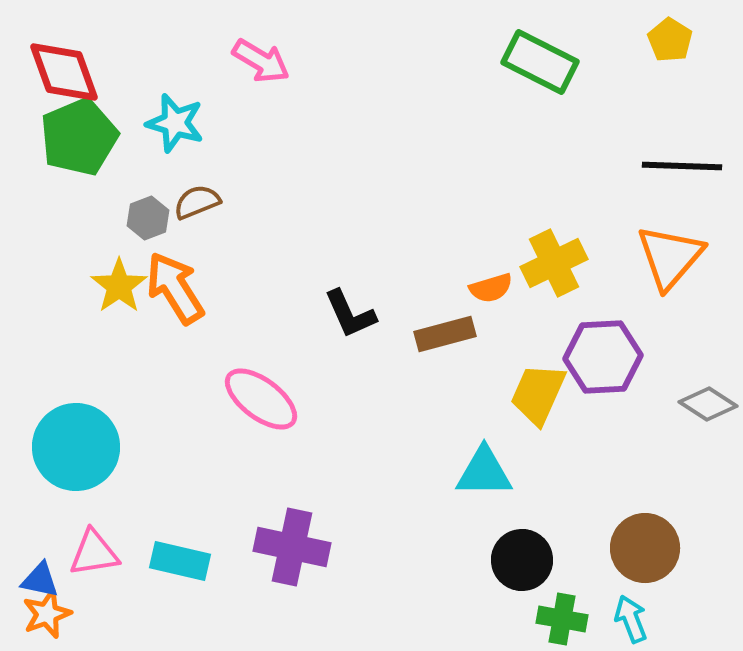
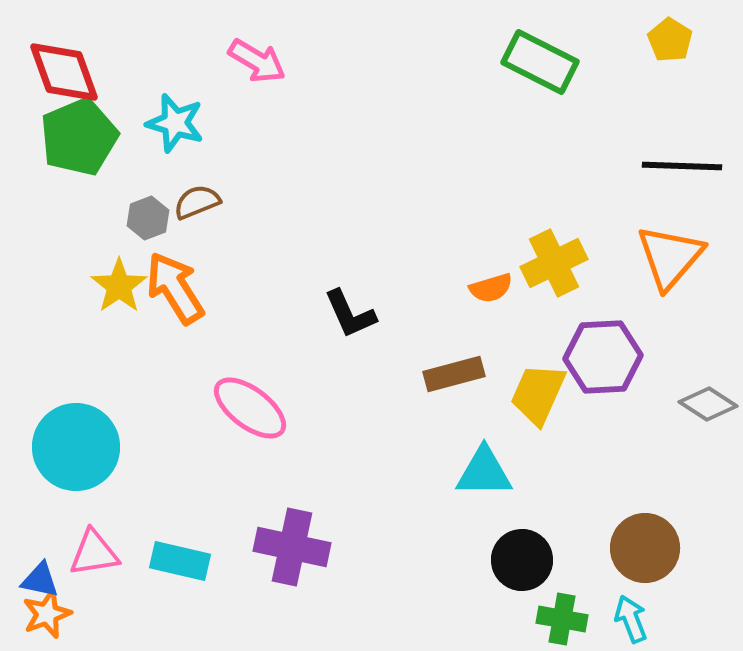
pink arrow: moved 4 px left
brown rectangle: moved 9 px right, 40 px down
pink ellipse: moved 11 px left, 9 px down
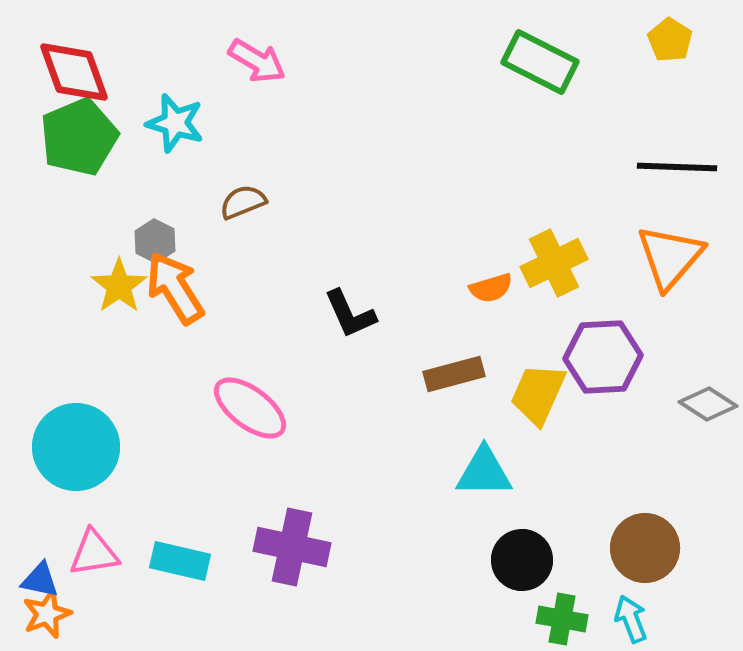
red diamond: moved 10 px right
black line: moved 5 px left, 1 px down
brown semicircle: moved 46 px right
gray hexagon: moved 7 px right, 23 px down; rotated 12 degrees counterclockwise
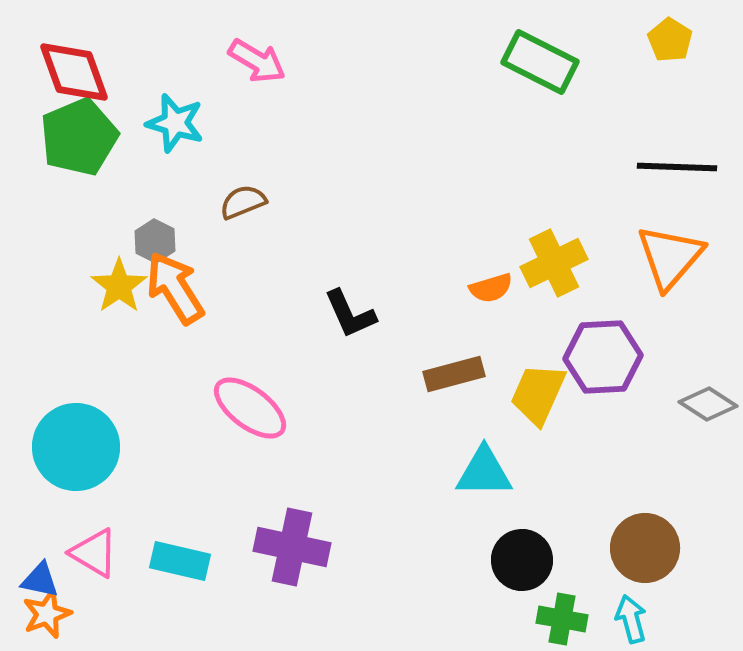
pink triangle: rotated 40 degrees clockwise
cyan arrow: rotated 6 degrees clockwise
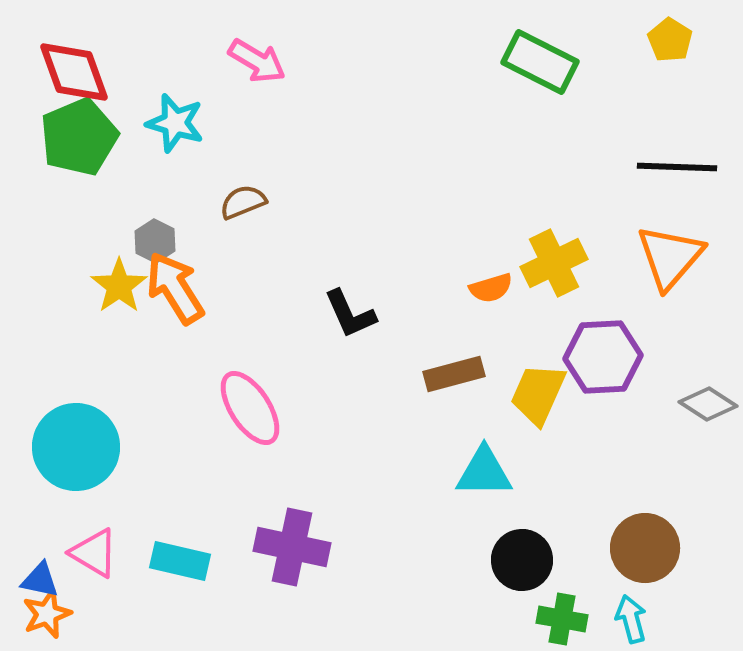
pink ellipse: rotated 20 degrees clockwise
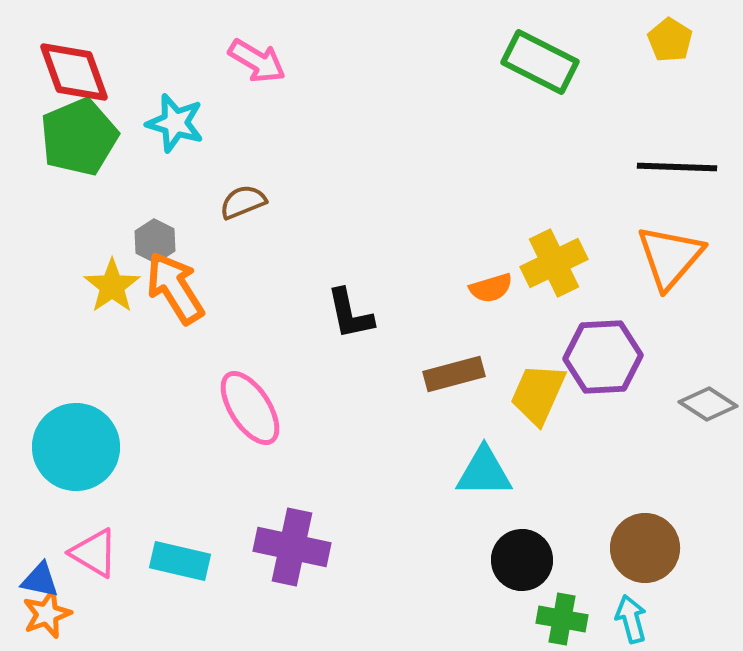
yellow star: moved 7 px left
black L-shape: rotated 12 degrees clockwise
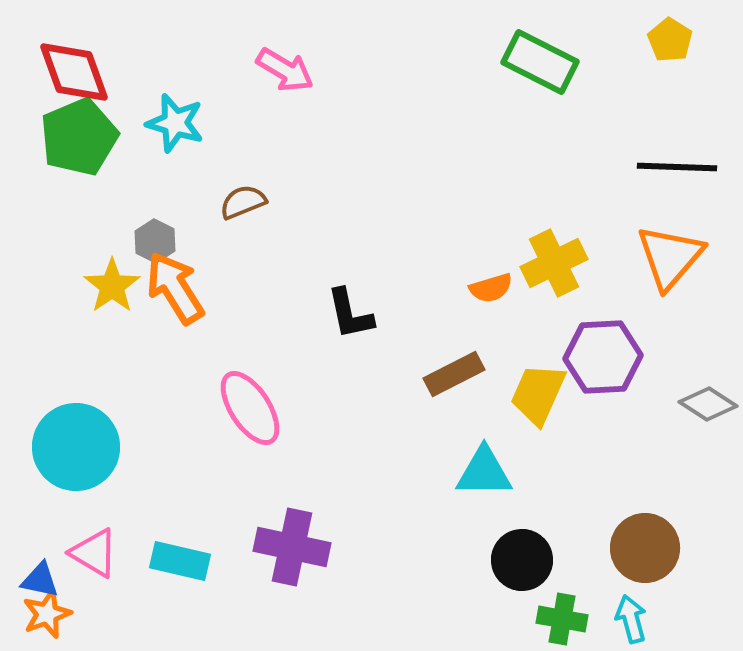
pink arrow: moved 28 px right, 9 px down
brown rectangle: rotated 12 degrees counterclockwise
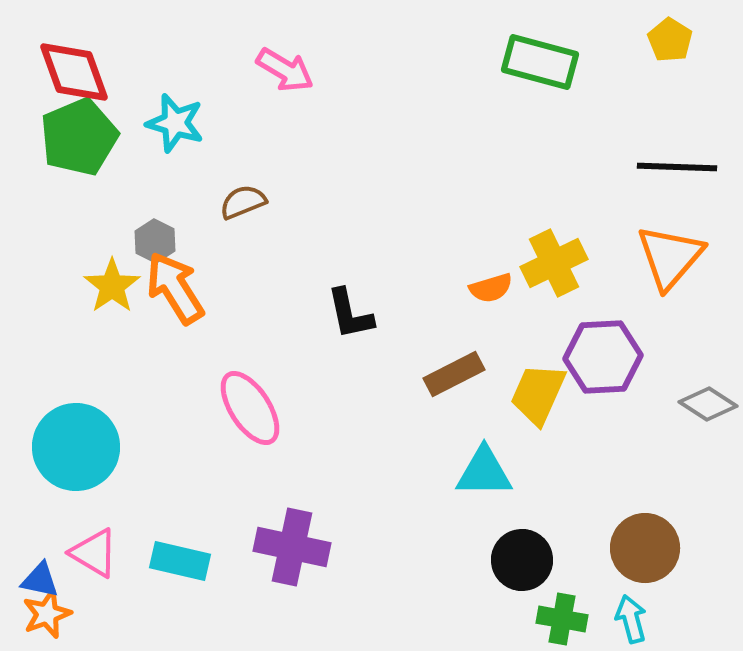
green rectangle: rotated 12 degrees counterclockwise
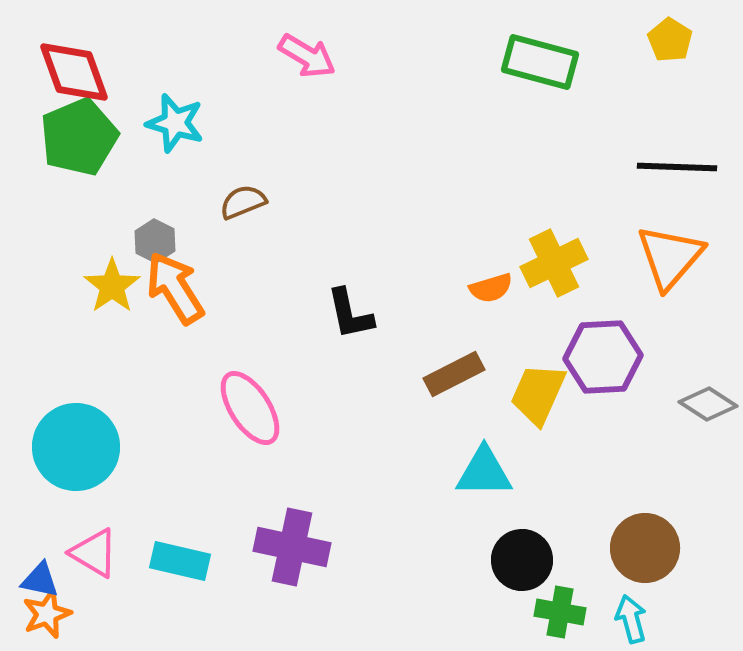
pink arrow: moved 22 px right, 14 px up
green cross: moved 2 px left, 7 px up
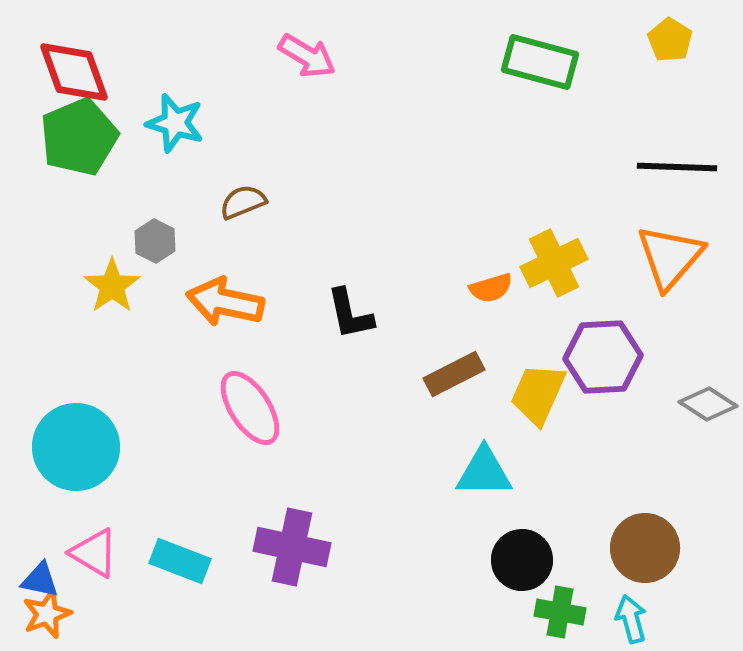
orange arrow: moved 50 px right, 14 px down; rotated 46 degrees counterclockwise
cyan rectangle: rotated 8 degrees clockwise
